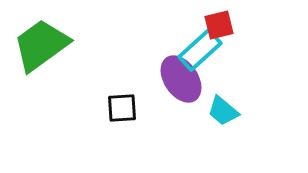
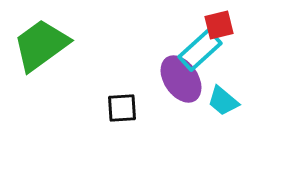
cyan trapezoid: moved 10 px up
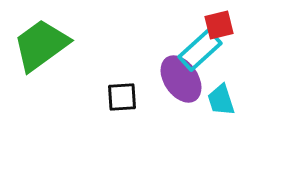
cyan trapezoid: moved 2 px left, 1 px up; rotated 32 degrees clockwise
black square: moved 11 px up
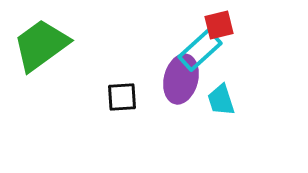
purple ellipse: rotated 48 degrees clockwise
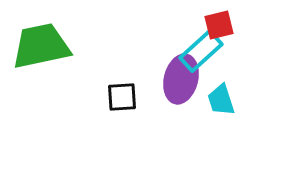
green trapezoid: moved 1 px down; rotated 24 degrees clockwise
cyan rectangle: moved 1 px right, 1 px down
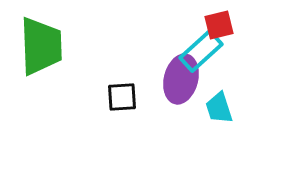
green trapezoid: rotated 100 degrees clockwise
cyan trapezoid: moved 2 px left, 8 px down
